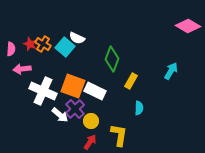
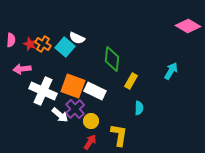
pink semicircle: moved 9 px up
green diamond: rotated 15 degrees counterclockwise
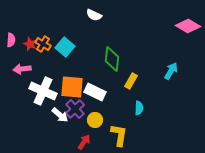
white semicircle: moved 17 px right, 23 px up
orange square: moved 1 px left, 1 px down; rotated 15 degrees counterclockwise
white rectangle: moved 1 px down
yellow circle: moved 4 px right, 1 px up
red arrow: moved 6 px left
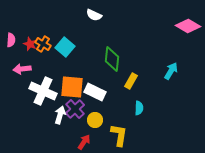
white arrow: rotated 114 degrees counterclockwise
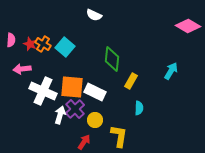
yellow L-shape: moved 1 px down
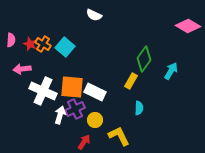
green diamond: moved 32 px right; rotated 30 degrees clockwise
purple cross: rotated 18 degrees clockwise
yellow L-shape: rotated 35 degrees counterclockwise
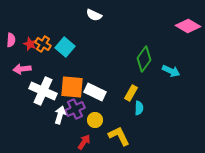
cyan arrow: rotated 84 degrees clockwise
yellow rectangle: moved 12 px down
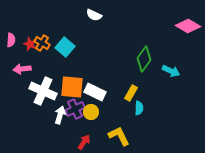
orange cross: moved 1 px left, 1 px up
yellow circle: moved 4 px left, 8 px up
